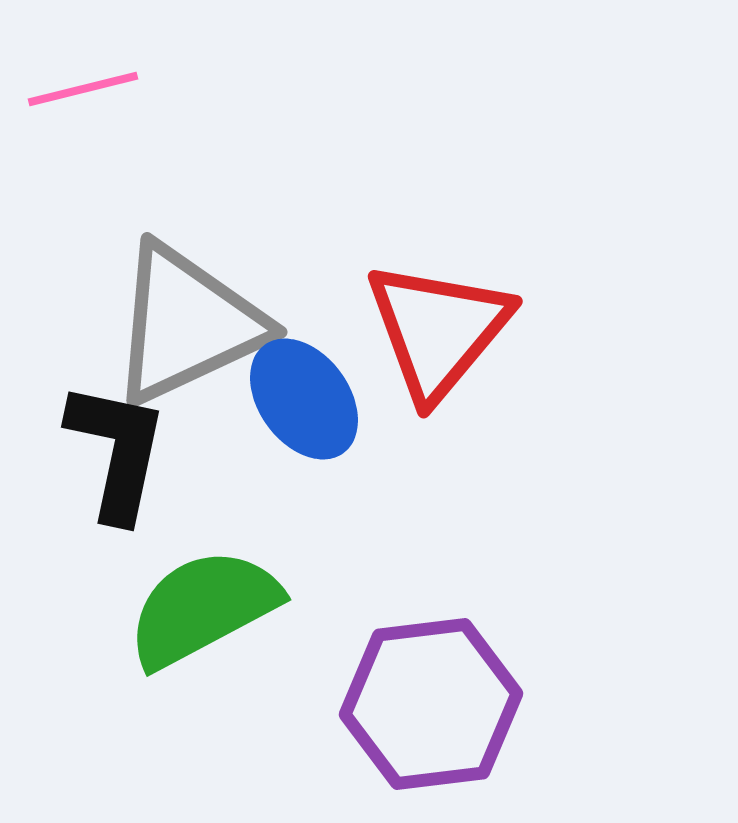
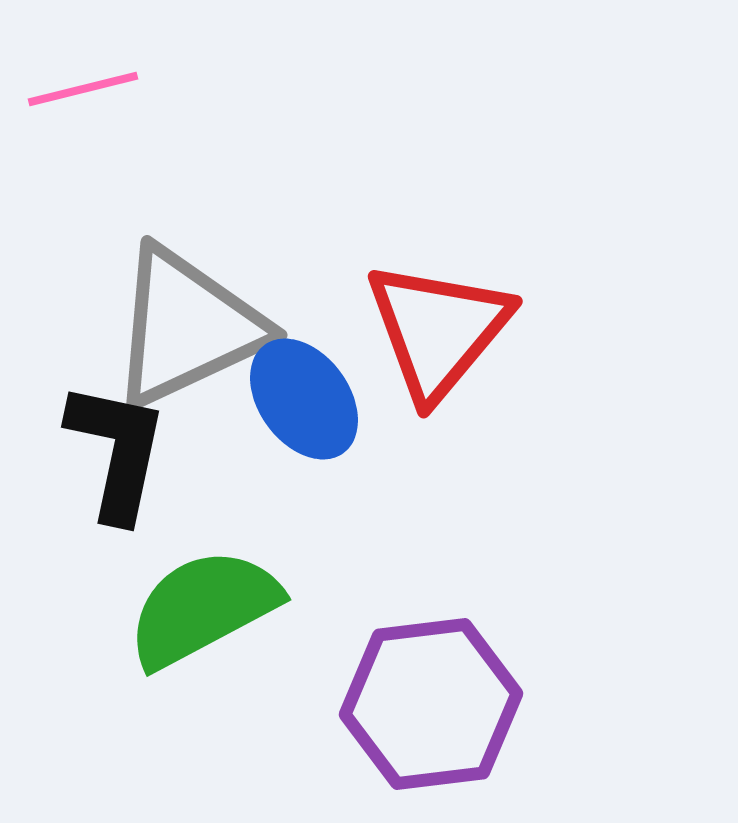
gray triangle: moved 3 px down
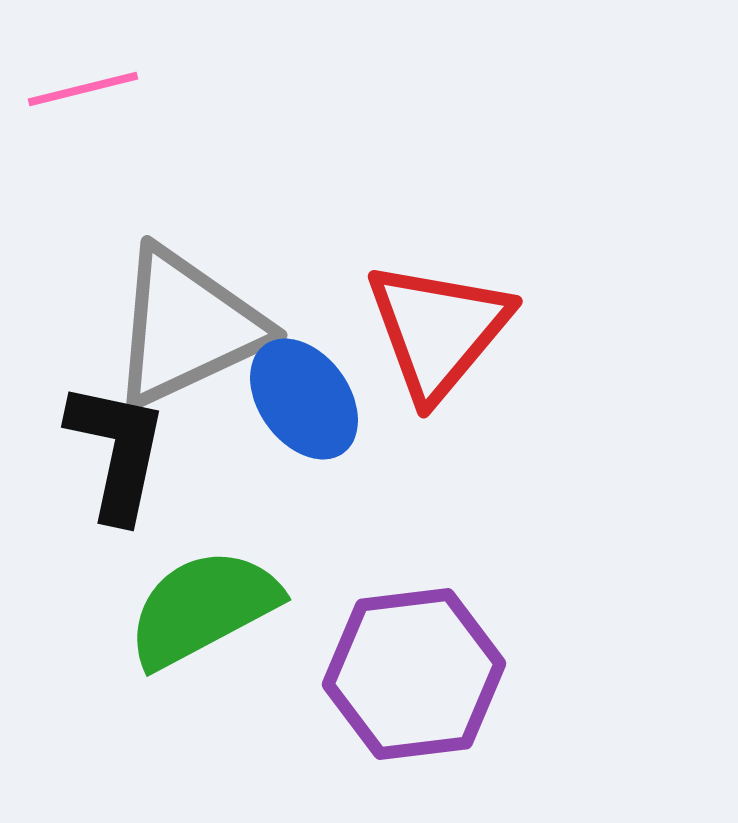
purple hexagon: moved 17 px left, 30 px up
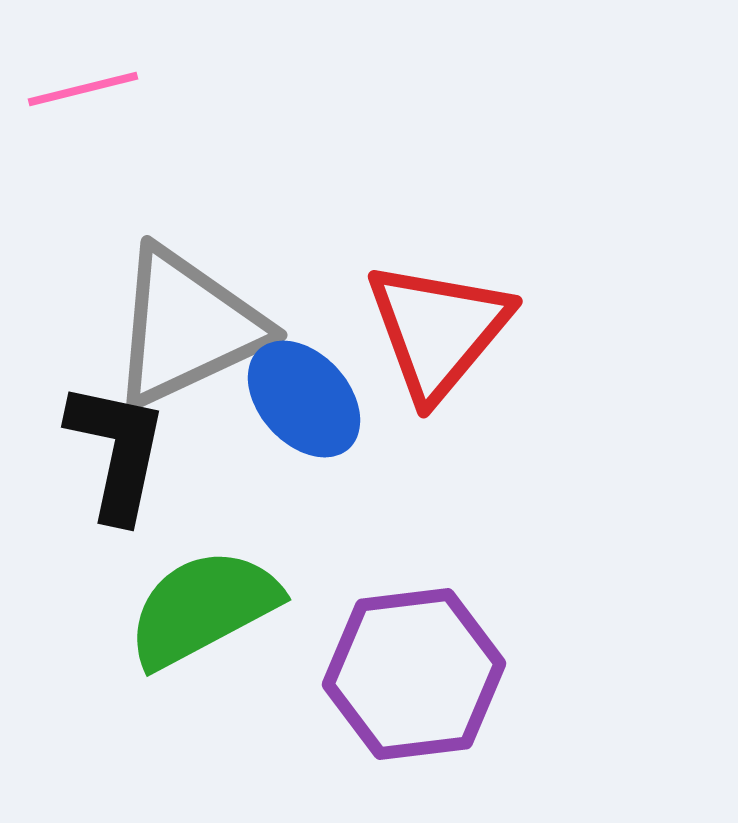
blue ellipse: rotated 6 degrees counterclockwise
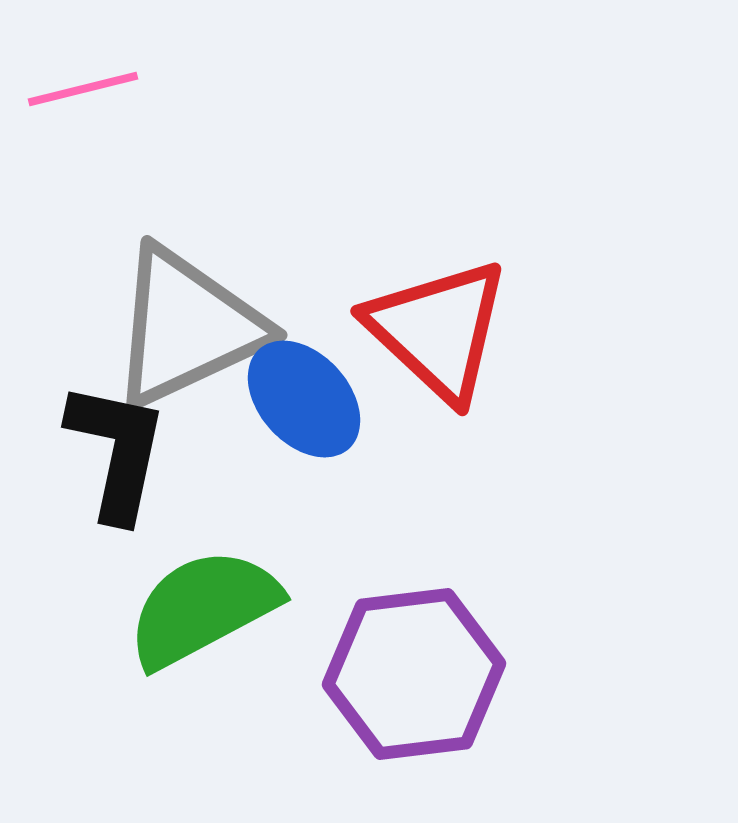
red triangle: rotated 27 degrees counterclockwise
